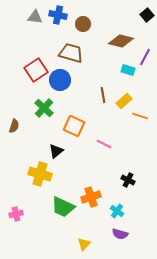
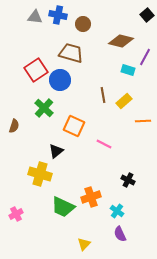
orange line: moved 3 px right, 5 px down; rotated 21 degrees counterclockwise
pink cross: rotated 16 degrees counterclockwise
purple semicircle: rotated 49 degrees clockwise
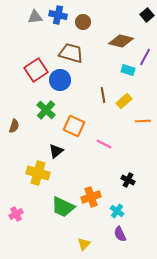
gray triangle: rotated 14 degrees counterclockwise
brown circle: moved 2 px up
green cross: moved 2 px right, 2 px down
yellow cross: moved 2 px left, 1 px up
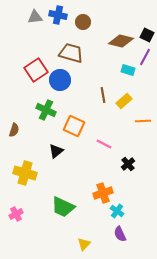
black square: moved 20 px down; rotated 24 degrees counterclockwise
green cross: rotated 18 degrees counterclockwise
brown semicircle: moved 4 px down
yellow cross: moved 13 px left
black cross: moved 16 px up; rotated 24 degrees clockwise
orange cross: moved 12 px right, 4 px up
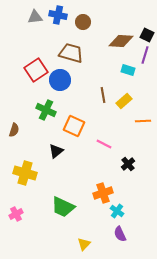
brown diamond: rotated 10 degrees counterclockwise
purple line: moved 2 px up; rotated 12 degrees counterclockwise
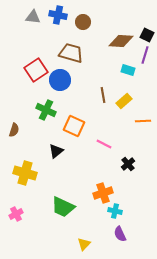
gray triangle: moved 2 px left; rotated 14 degrees clockwise
cyan cross: moved 2 px left; rotated 24 degrees counterclockwise
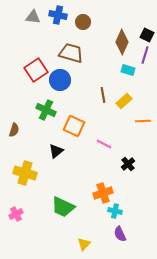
brown diamond: moved 1 px right, 1 px down; rotated 70 degrees counterclockwise
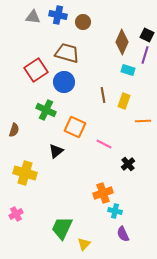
brown trapezoid: moved 4 px left
blue circle: moved 4 px right, 2 px down
yellow rectangle: rotated 28 degrees counterclockwise
orange square: moved 1 px right, 1 px down
green trapezoid: moved 1 px left, 21 px down; rotated 90 degrees clockwise
purple semicircle: moved 3 px right
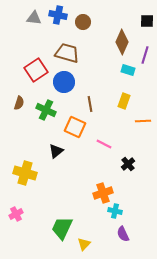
gray triangle: moved 1 px right, 1 px down
black square: moved 14 px up; rotated 24 degrees counterclockwise
brown line: moved 13 px left, 9 px down
brown semicircle: moved 5 px right, 27 px up
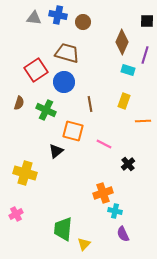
orange square: moved 2 px left, 4 px down; rotated 10 degrees counterclockwise
green trapezoid: moved 1 px right, 1 px down; rotated 20 degrees counterclockwise
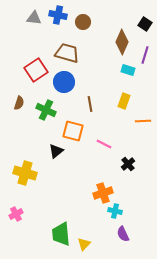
black square: moved 2 px left, 3 px down; rotated 32 degrees clockwise
green trapezoid: moved 2 px left, 5 px down; rotated 10 degrees counterclockwise
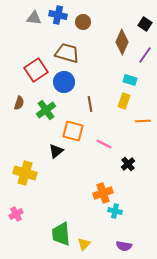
purple line: rotated 18 degrees clockwise
cyan rectangle: moved 2 px right, 10 px down
green cross: rotated 30 degrees clockwise
purple semicircle: moved 1 px right, 12 px down; rotated 56 degrees counterclockwise
